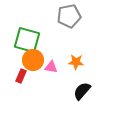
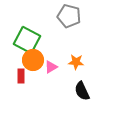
gray pentagon: rotated 25 degrees clockwise
green square: rotated 12 degrees clockwise
pink triangle: rotated 40 degrees counterclockwise
red rectangle: rotated 24 degrees counterclockwise
black semicircle: rotated 66 degrees counterclockwise
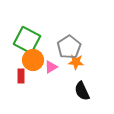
gray pentagon: moved 31 px down; rotated 25 degrees clockwise
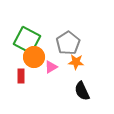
gray pentagon: moved 1 px left, 4 px up
orange circle: moved 1 px right, 3 px up
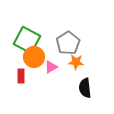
black semicircle: moved 3 px right, 3 px up; rotated 18 degrees clockwise
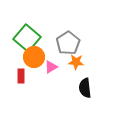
green square: moved 2 px up; rotated 12 degrees clockwise
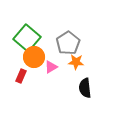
red rectangle: rotated 24 degrees clockwise
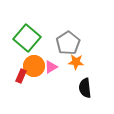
orange circle: moved 9 px down
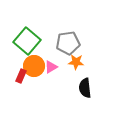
green square: moved 3 px down
gray pentagon: rotated 25 degrees clockwise
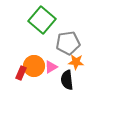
green square: moved 15 px right, 21 px up
red rectangle: moved 3 px up
black semicircle: moved 18 px left, 8 px up
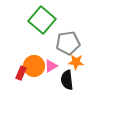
pink triangle: moved 1 px up
